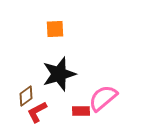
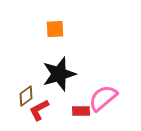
red L-shape: moved 2 px right, 2 px up
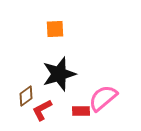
red L-shape: moved 3 px right
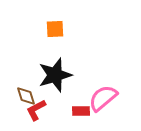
black star: moved 4 px left, 1 px down
brown diamond: rotated 70 degrees counterclockwise
red L-shape: moved 6 px left
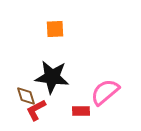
black star: moved 3 px left, 2 px down; rotated 24 degrees clockwise
pink semicircle: moved 2 px right, 6 px up
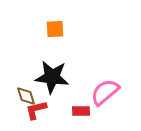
red L-shape: rotated 15 degrees clockwise
